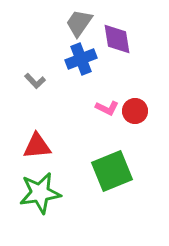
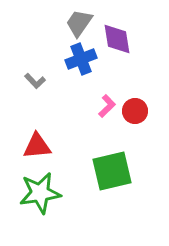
pink L-shape: moved 2 px up; rotated 70 degrees counterclockwise
green square: rotated 9 degrees clockwise
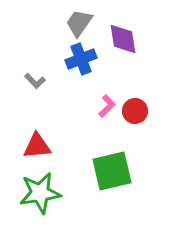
purple diamond: moved 6 px right
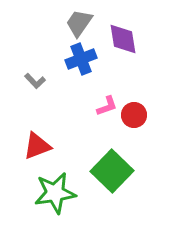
pink L-shape: rotated 25 degrees clockwise
red circle: moved 1 px left, 4 px down
red triangle: rotated 16 degrees counterclockwise
green square: rotated 33 degrees counterclockwise
green star: moved 15 px right
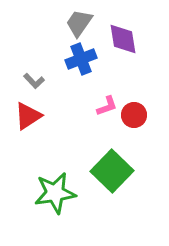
gray L-shape: moved 1 px left
red triangle: moved 9 px left, 30 px up; rotated 12 degrees counterclockwise
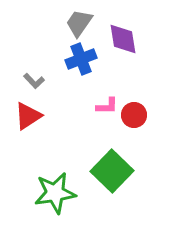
pink L-shape: rotated 20 degrees clockwise
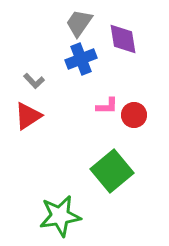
green square: rotated 6 degrees clockwise
green star: moved 5 px right, 23 px down
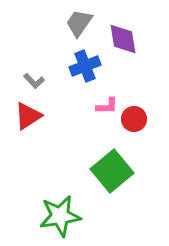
blue cross: moved 4 px right, 7 px down
red circle: moved 4 px down
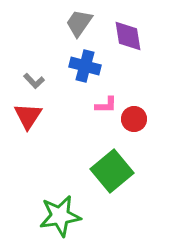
purple diamond: moved 5 px right, 3 px up
blue cross: rotated 36 degrees clockwise
pink L-shape: moved 1 px left, 1 px up
red triangle: rotated 24 degrees counterclockwise
